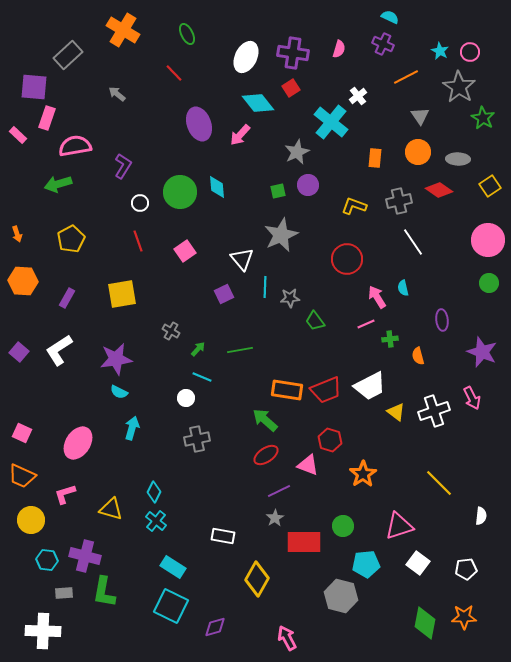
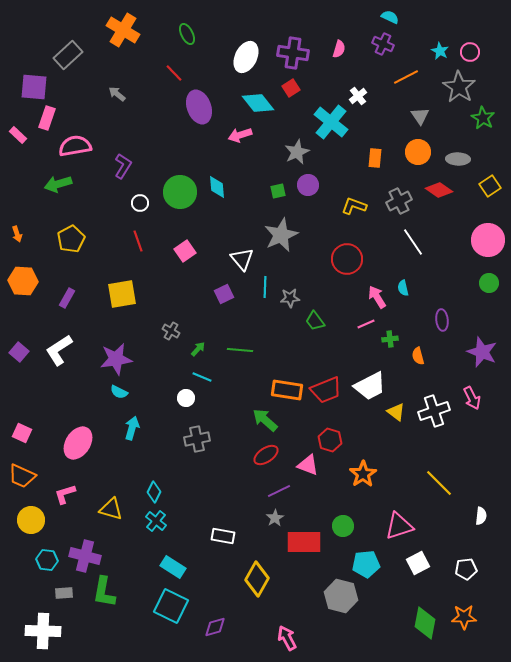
purple ellipse at (199, 124): moved 17 px up
pink arrow at (240, 135): rotated 30 degrees clockwise
gray cross at (399, 201): rotated 15 degrees counterclockwise
green line at (240, 350): rotated 15 degrees clockwise
white square at (418, 563): rotated 25 degrees clockwise
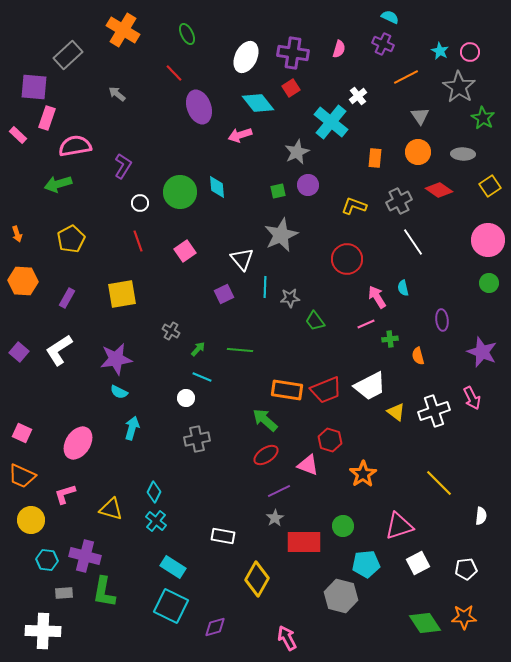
gray ellipse at (458, 159): moved 5 px right, 5 px up
green diamond at (425, 623): rotated 44 degrees counterclockwise
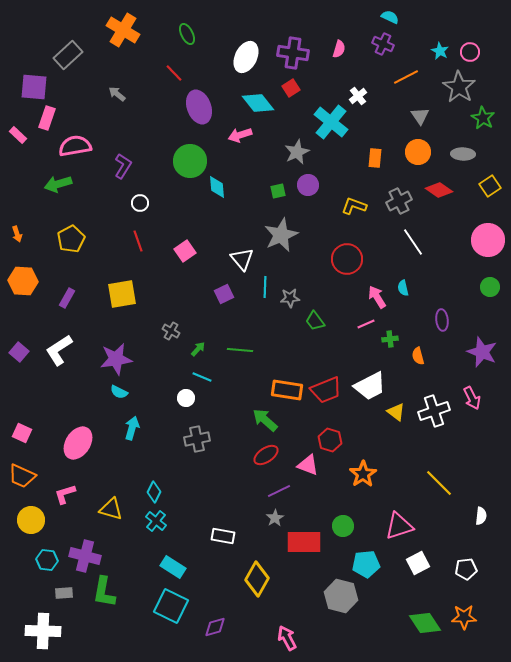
green circle at (180, 192): moved 10 px right, 31 px up
green circle at (489, 283): moved 1 px right, 4 px down
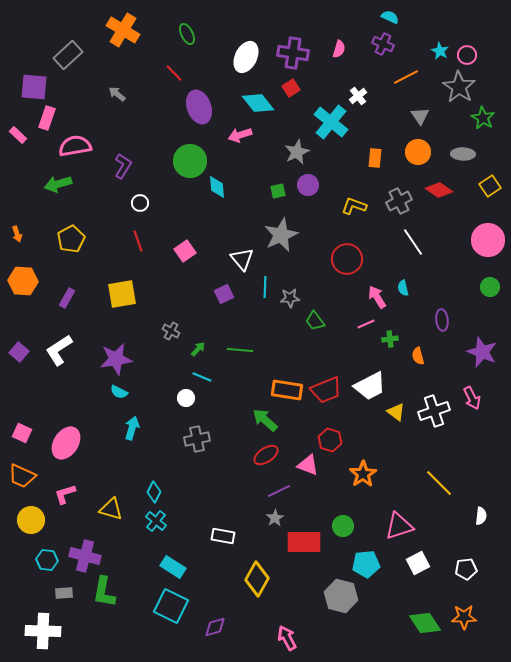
pink circle at (470, 52): moved 3 px left, 3 px down
pink ellipse at (78, 443): moved 12 px left
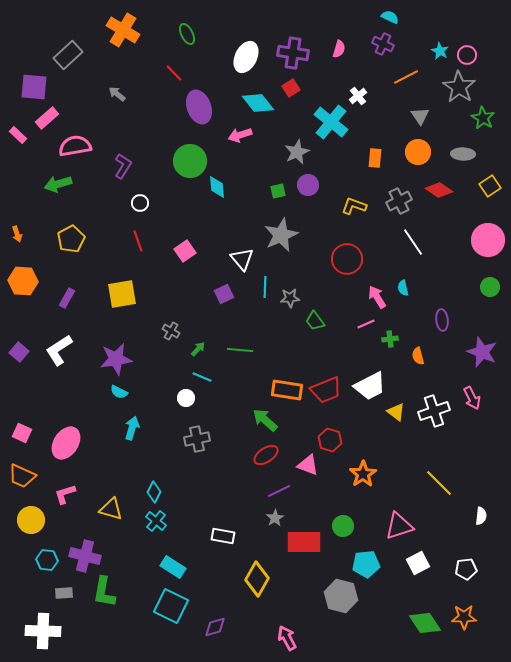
pink rectangle at (47, 118): rotated 30 degrees clockwise
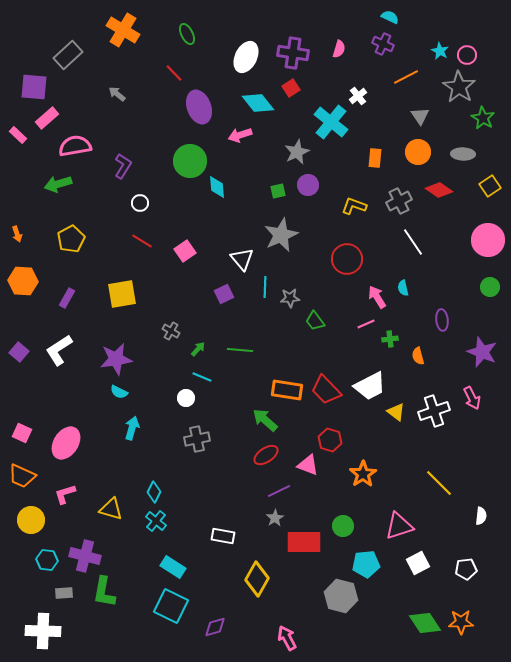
red line at (138, 241): moved 4 px right; rotated 40 degrees counterclockwise
red trapezoid at (326, 390): rotated 68 degrees clockwise
orange star at (464, 617): moved 3 px left, 5 px down
